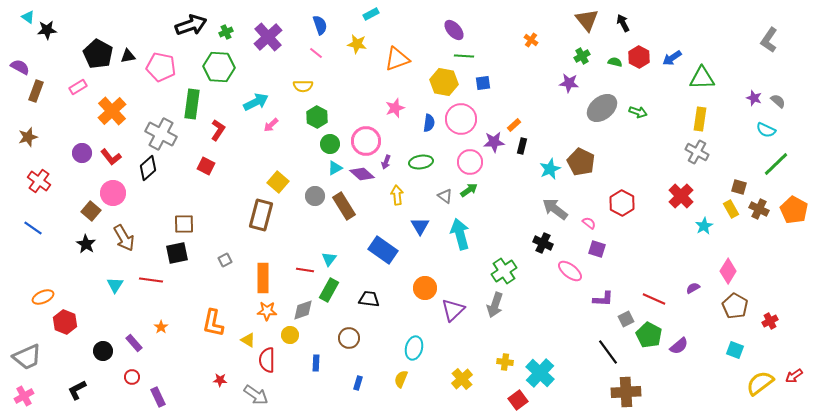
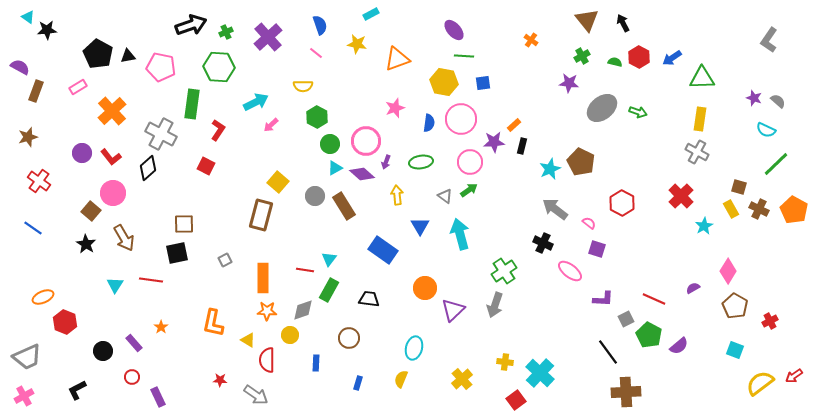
red square at (518, 400): moved 2 px left
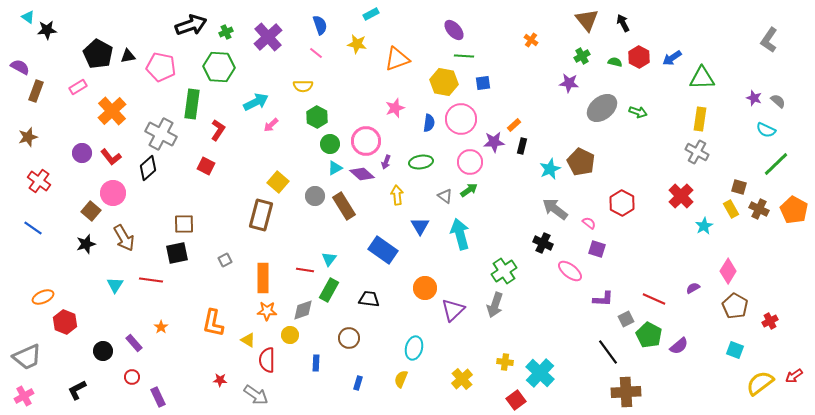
black star at (86, 244): rotated 24 degrees clockwise
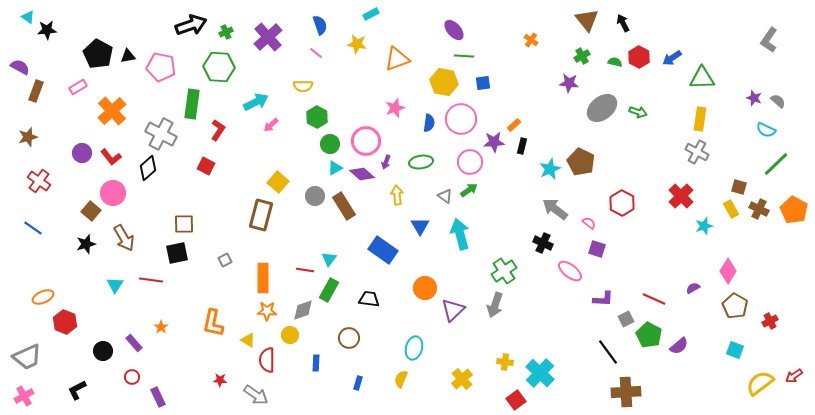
cyan star at (704, 226): rotated 12 degrees clockwise
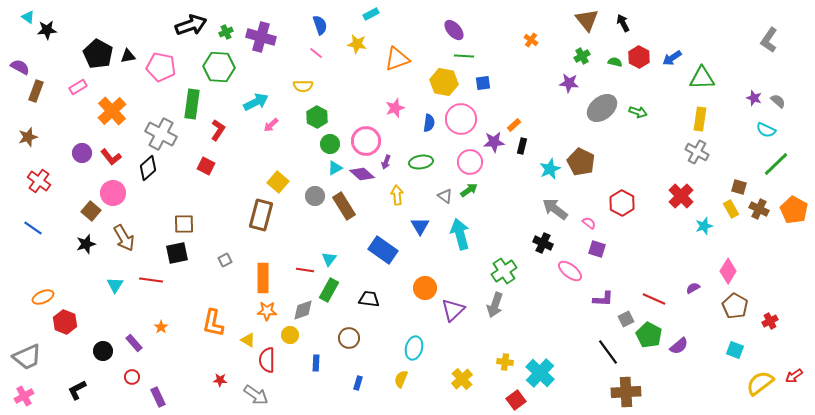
purple cross at (268, 37): moved 7 px left; rotated 32 degrees counterclockwise
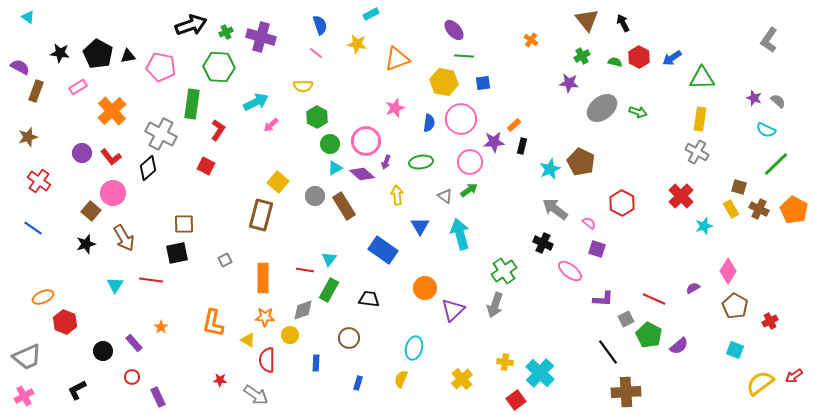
black star at (47, 30): moved 13 px right, 23 px down; rotated 12 degrees clockwise
orange star at (267, 311): moved 2 px left, 6 px down
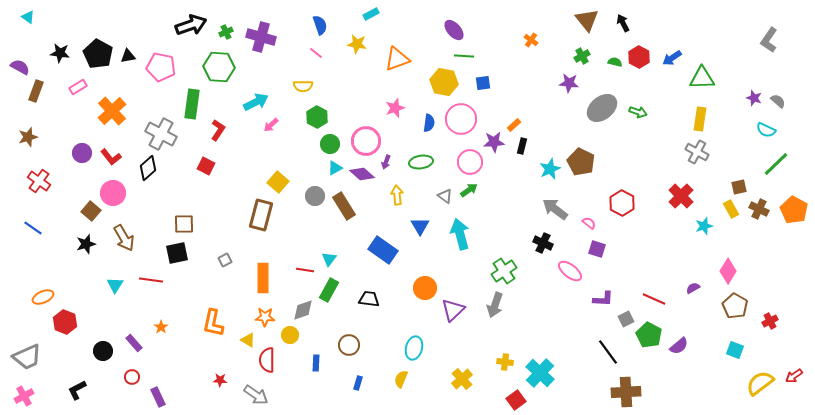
brown square at (739, 187): rotated 28 degrees counterclockwise
brown circle at (349, 338): moved 7 px down
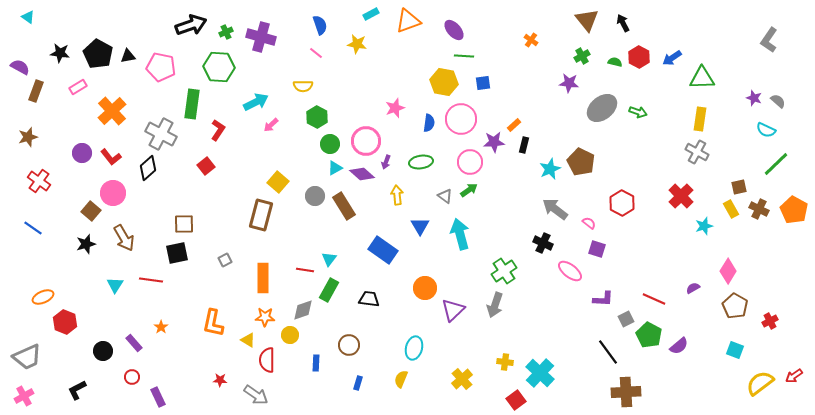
orange triangle at (397, 59): moved 11 px right, 38 px up
black rectangle at (522, 146): moved 2 px right, 1 px up
red square at (206, 166): rotated 24 degrees clockwise
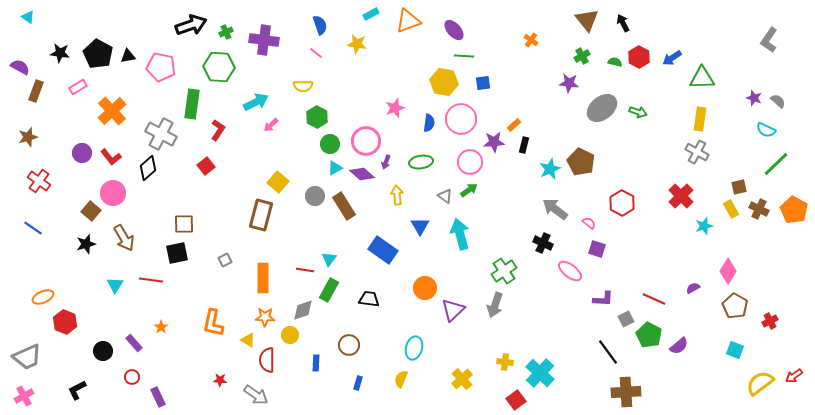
purple cross at (261, 37): moved 3 px right, 3 px down; rotated 8 degrees counterclockwise
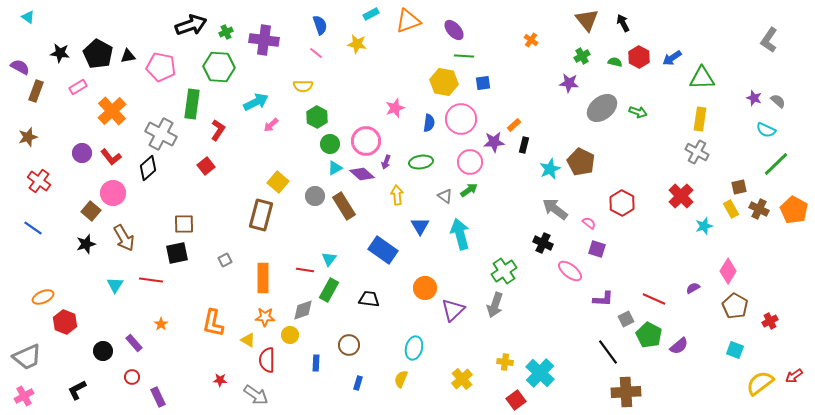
orange star at (161, 327): moved 3 px up
